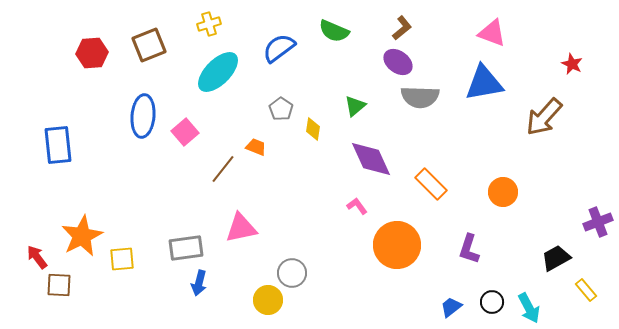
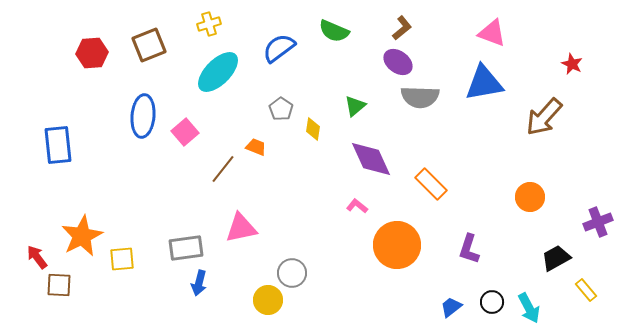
orange circle at (503, 192): moved 27 px right, 5 px down
pink L-shape at (357, 206): rotated 15 degrees counterclockwise
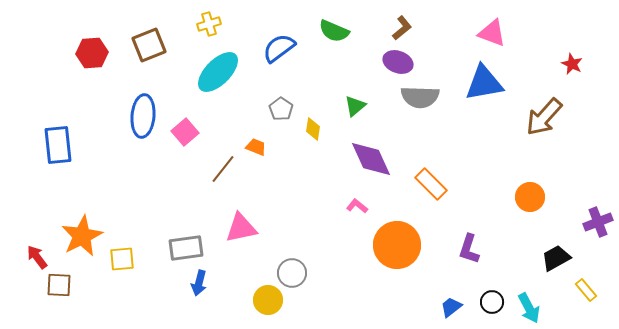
purple ellipse at (398, 62): rotated 16 degrees counterclockwise
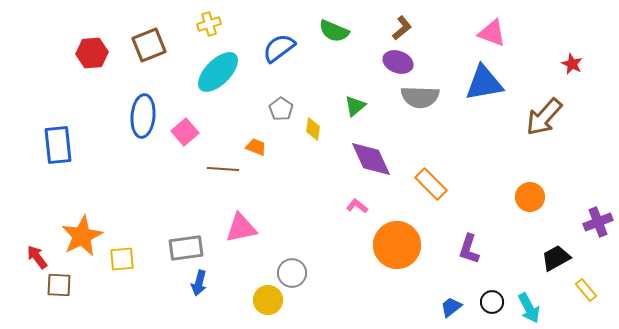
brown line at (223, 169): rotated 56 degrees clockwise
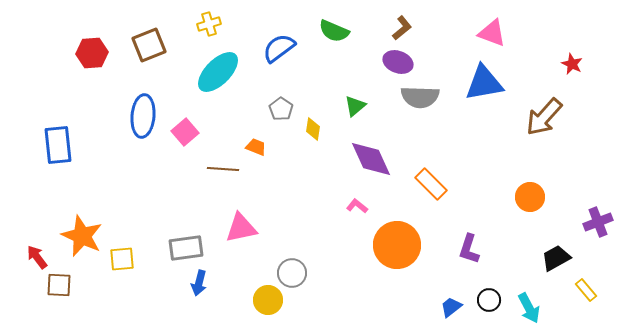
orange star at (82, 236): rotated 21 degrees counterclockwise
black circle at (492, 302): moved 3 px left, 2 px up
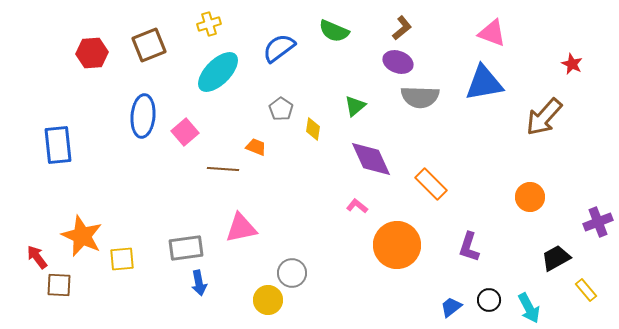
purple L-shape at (469, 249): moved 2 px up
blue arrow at (199, 283): rotated 25 degrees counterclockwise
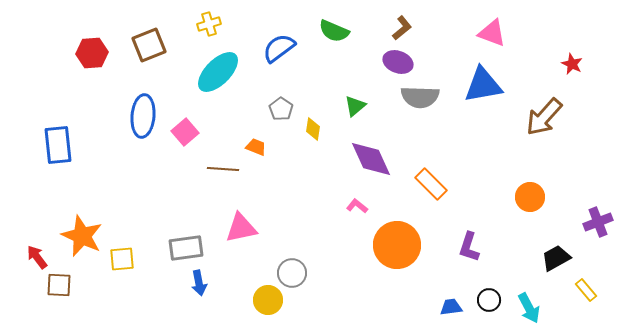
blue triangle at (484, 83): moved 1 px left, 2 px down
blue trapezoid at (451, 307): rotated 30 degrees clockwise
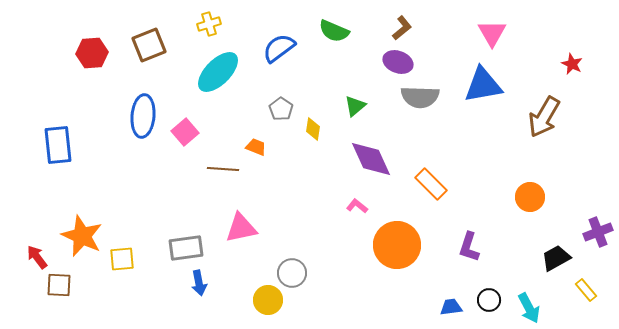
pink triangle at (492, 33): rotated 40 degrees clockwise
brown arrow at (544, 117): rotated 12 degrees counterclockwise
purple cross at (598, 222): moved 10 px down
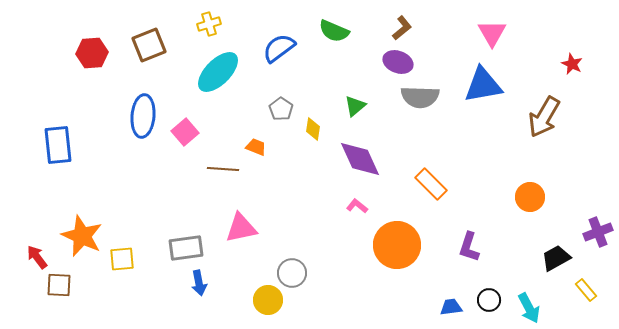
purple diamond at (371, 159): moved 11 px left
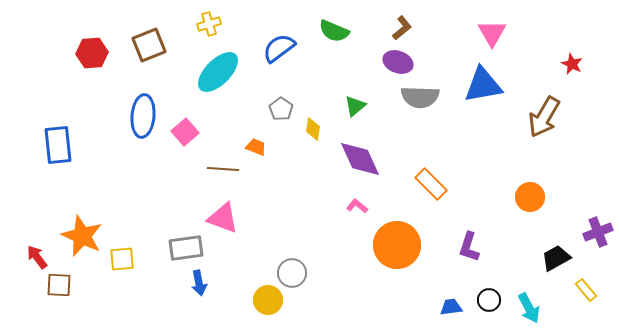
pink triangle at (241, 228): moved 18 px left, 10 px up; rotated 32 degrees clockwise
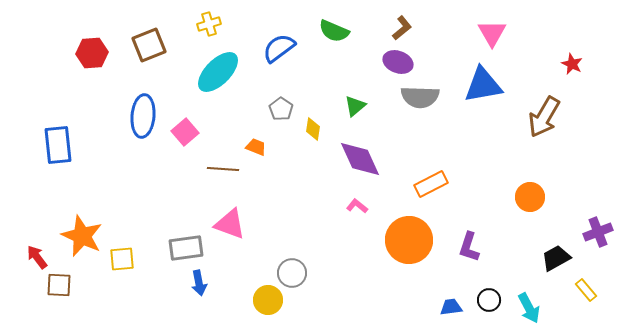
orange rectangle at (431, 184): rotated 72 degrees counterclockwise
pink triangle at (223, 218): moved 7 px right, 6 px down
orange circle at (397, 245): moved 12 px right, 5 px up
